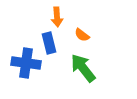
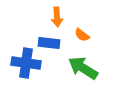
blue rectangle: rotated 70 degrees counterclockwise
green arrow: rotated 20 degrees counterclockwise
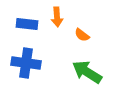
blue rectangle: moved 22 px left, 19 px up
green arrow: moved 4 px right, 4 px down
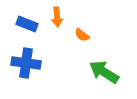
blue rectangle: rotated 15 degrees clockwise
green arrow: moved 17 px right
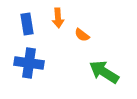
orange arrow: moved 1 px right, 1 px down
blue rectangle: rotated 60 degrees clockwise
blue cross: moved 3 px right
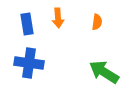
orange semicircle: moved 15 px right, 13 px up; rotated 119 degrees counterclockwise
